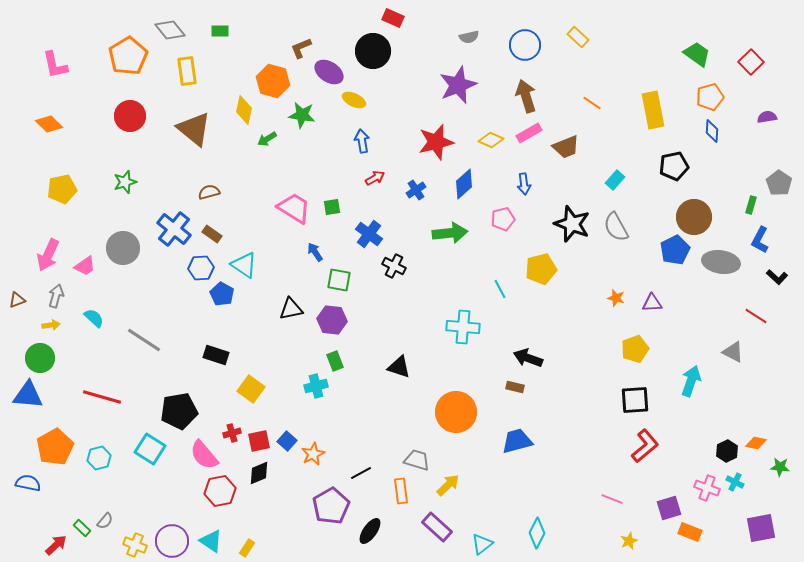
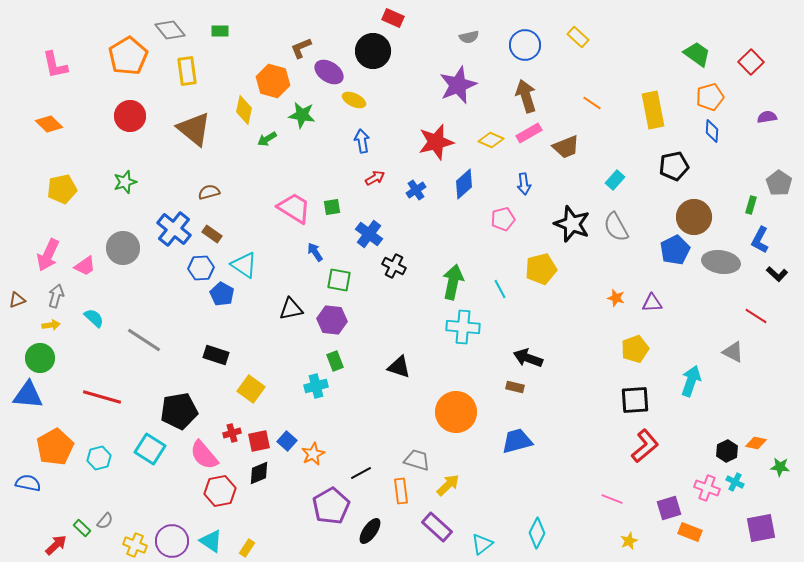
green arrow at (450, 233): moved 3 px right, 49 px down; rotated 72 degrees counterclockwise
black L-shape at (777, 277): moved 3 px up
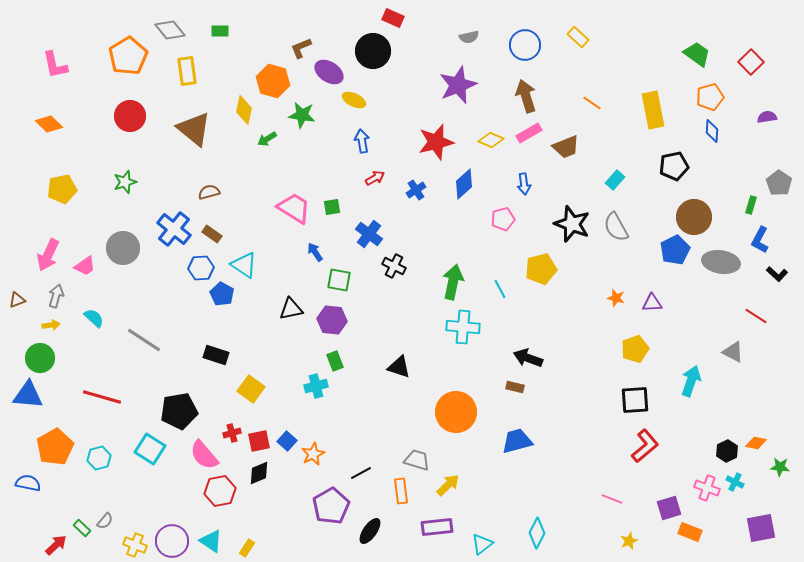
purple rectangle at (437, 527): rotated 48 degrees counterclockwise
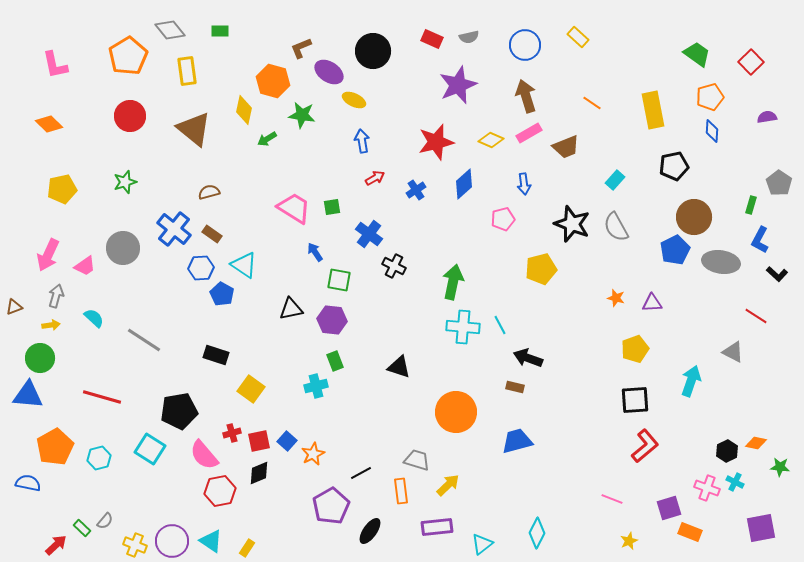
red rectangle at (393, 18): moved 39 px right, 21 px down
cyan line at (500, 289): moved 36 px down
brown triangle at (17, 300): moved 3 px left, 7 px down
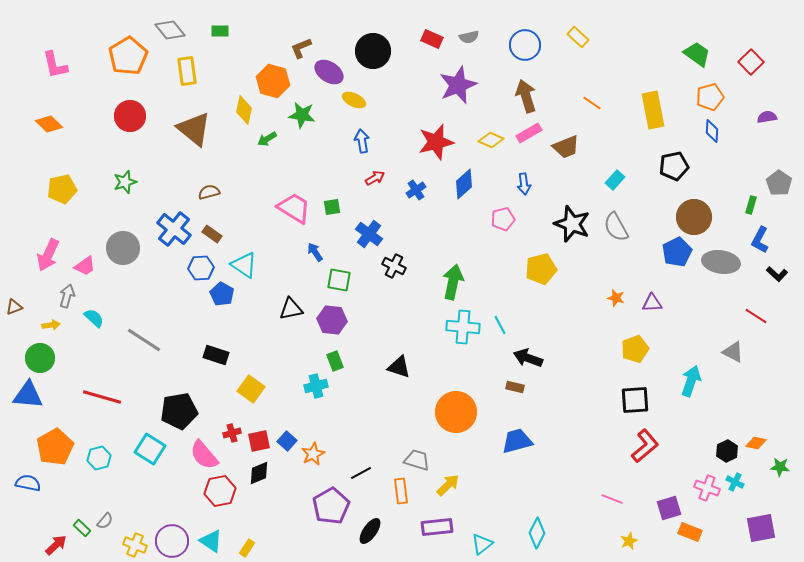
blue pentagon at (675, 250): moved 2 px right, 2 px down
gray arrow at (56, 296): moved 11 px right
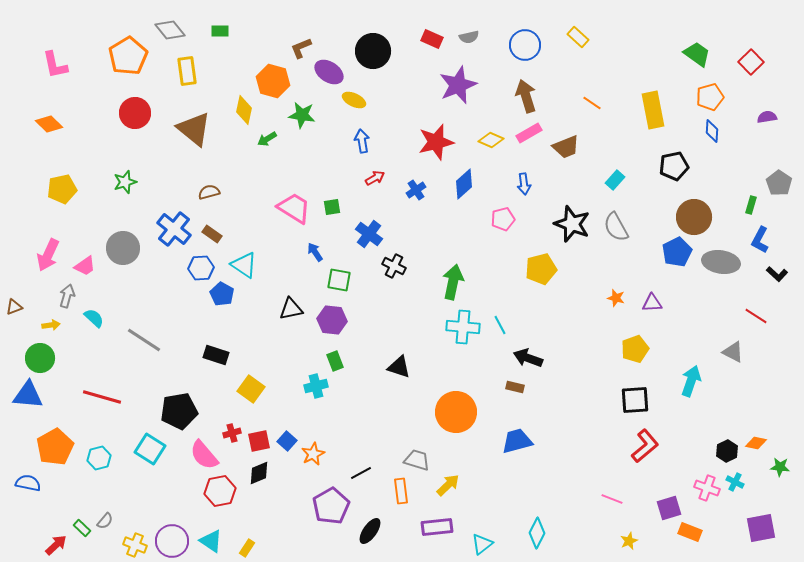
red circle at (130, 116): moved 5 px right, 3 px up
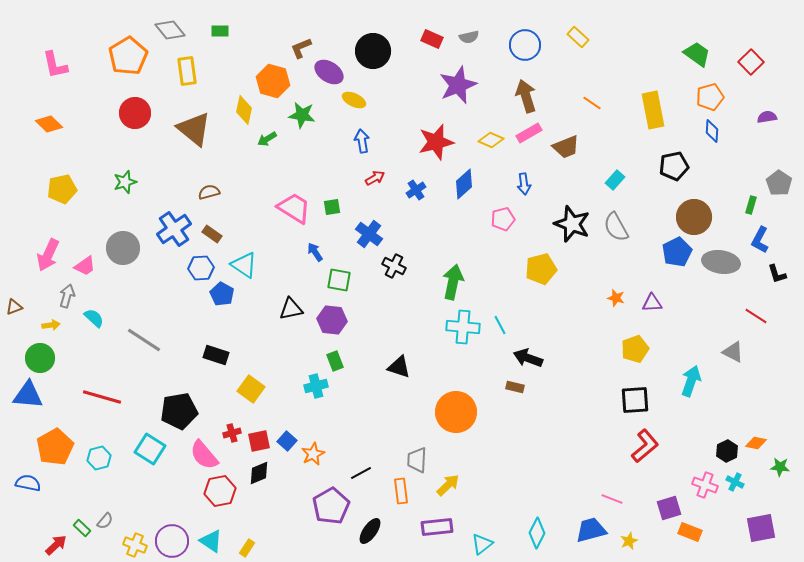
blue cross at (174, 229): rotated 16 degrees clockwise
black L-shape at (777, 274): rotated 30 degrees clockwise
blue trapezoid at (517, 441): moved 74 px right, 89 px down
gray trapezoid at (417, 460): rotated 104 degrees counterclockwise
pink cross at (707, 488): moved 2 px left, 3 px up
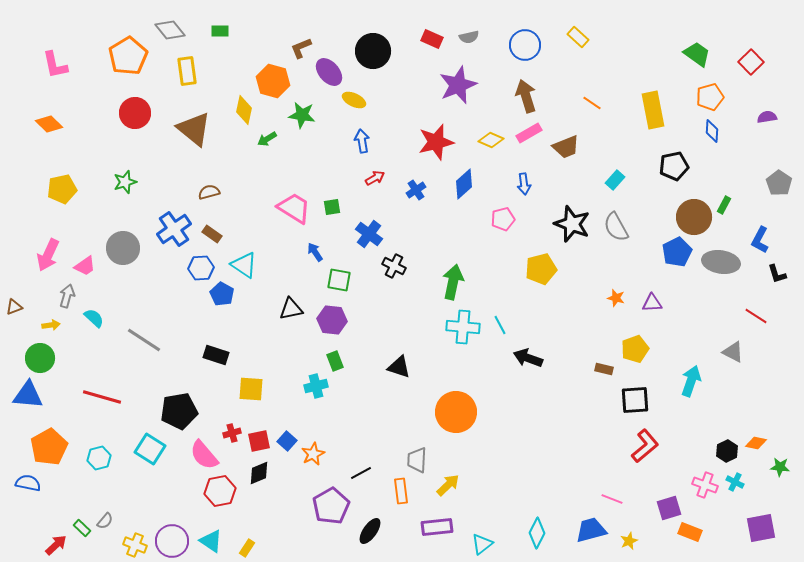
purple ellipse at (329, 72): rotated 16 degrees clockwise
green rectangle at (751, 205): moved 27 px left; rotated 12 degrees clockwise
brown rectangle at (515, 387): moved 89 px right, 18 px up
yellow square at (251, 389): rotated 32 degrees counterclockwise
orange pentagon at (55, 447): moved 6 px left
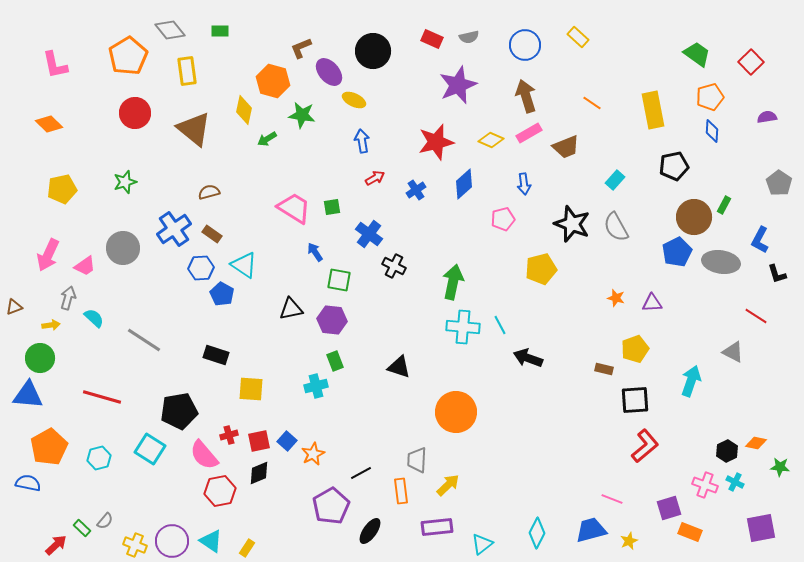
gray arrow at (67, 296): moved 1 px right, 2 px down
red cross at (232, 433): moved 3 px left, 2 px down
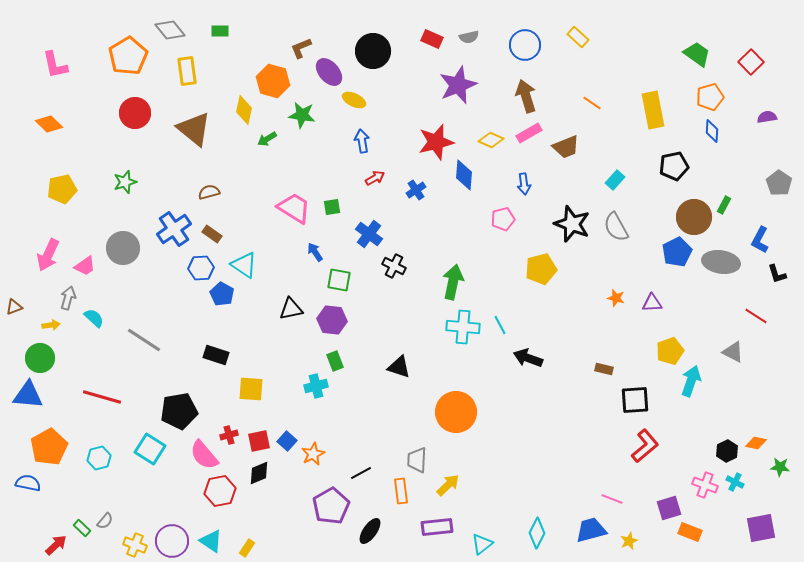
blue diamond at (464, 184): moved 9 px up; rotated 44 degrees counterclockwise
yellow pentagon at (635, 349): moved 35 px right, 2 px down
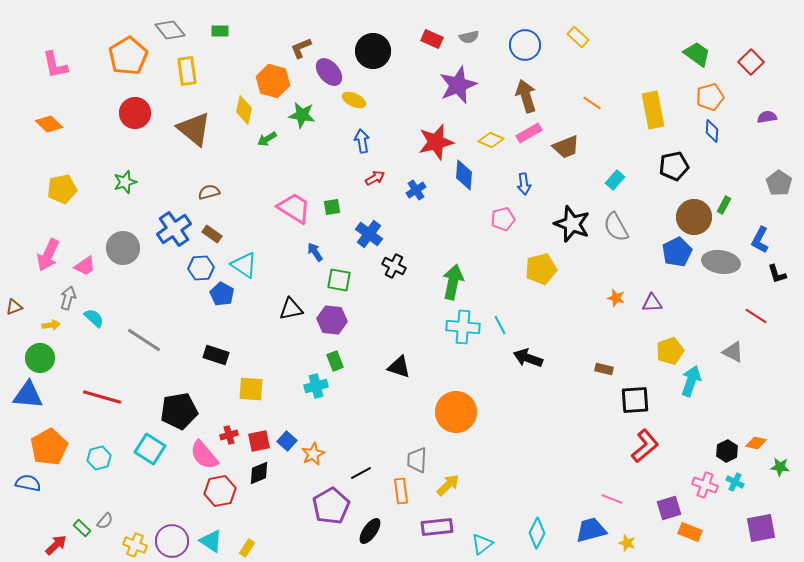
yellow star at (629, 541): moved 2 px left, 2 px down; rotated 30 degrees counterclockwise
